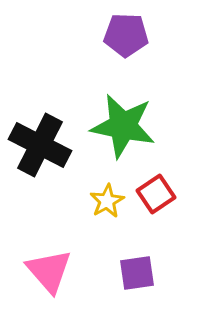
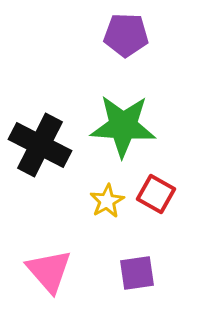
green star: rotated 8 degrees counterclockwise
red square: rotated 27 degrees counterclockwise
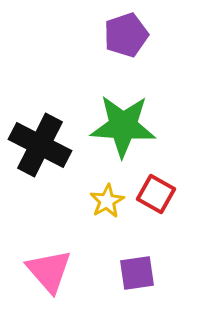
purple pentagon: rotated 21 degrees counterclockwise
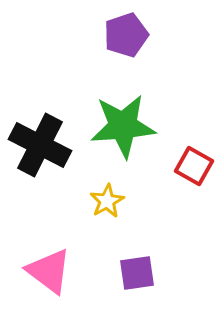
green star: rotated 8 degrees counterclockwise
red square: moved 38 px right, 28 px up
pink triangle: rotated 12 degrees counterclockwise
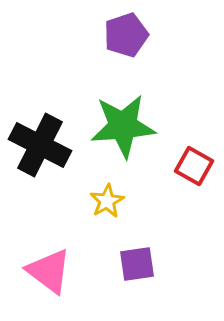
purple square: moved 9 px up
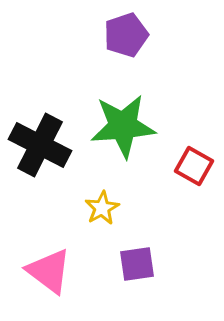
yellow star: moved 5 px left, 7 px down
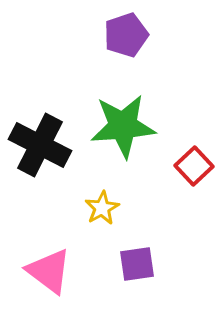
red square: rotated 18 degrees clockwise
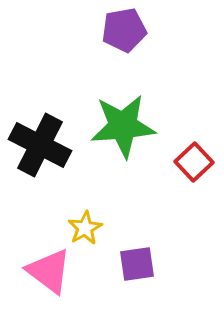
purple pentagon: moved 2 px left, 5 px up; rotated 9 degrees clockwise
red square: moved 4 px up
yellow star: moved 17 px left, 20 px down
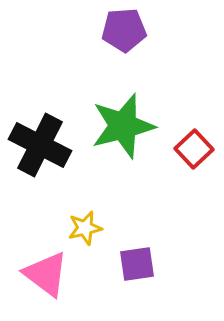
purple pentagon: rotated 6 degrees clockwise
green star: rotated 10 degrees counterclockwise
red square: moved 13 px up
yellow star: rotated 16 degrees clockwise
pink triangle: moved 3 px left, 3 px down
